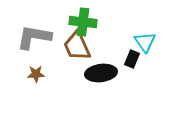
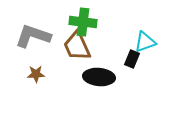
gray L-shape: moved 1 px left, 1 px up; rotated 9 degrees clockwise
cyan triangle: rotated 45 degrees clockwise
black ellipse: moved 2 px left, 4 px down; rotated 12 degrees clockwise
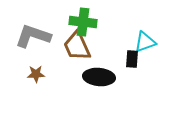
black rectangle: rotated 18 degrees counterclockwise
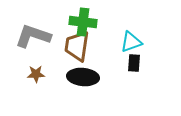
cyan triangle: moved 14 px left
brown trapezoid: rotated 32 degrees clockwise
black rectangle: moved 2 px right, 4 px down
black ellipse: moved 16 px left
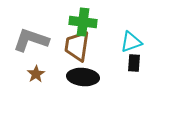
gray L-shape: moved 2 px left, 4 px down
brown star: rotated 30 degrees counterclockwise
